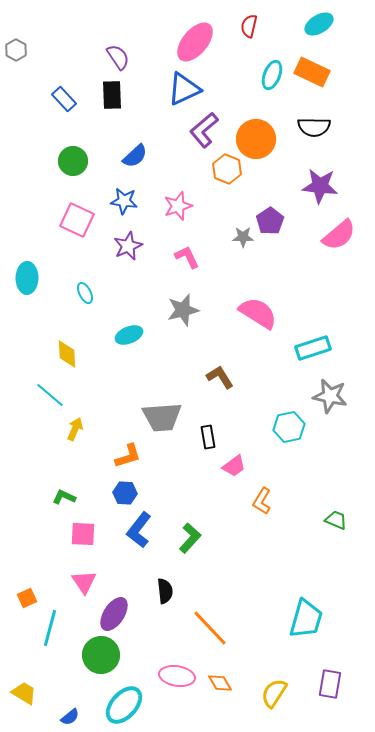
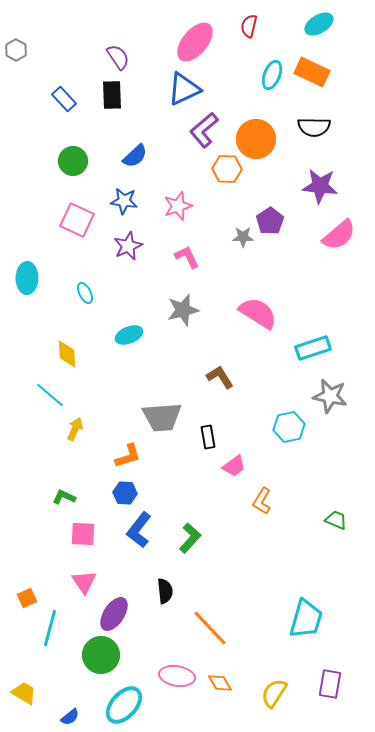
orange hexagon at (227, 169): rotated 20 degrees counterclockwise
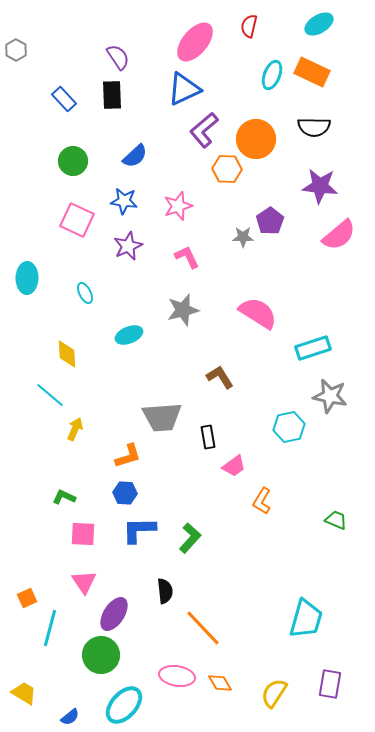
blue L-shape at (139, 530): rotated 51 degrees clockwise
orange line at (210, 628): moved 7 px left
